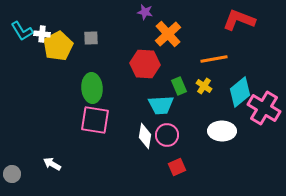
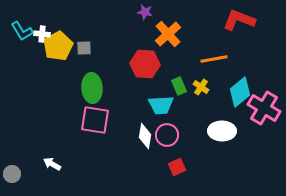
gray square: moved 7 px left, 10 px down
yellow cross: moved 3 px left, 1 px down
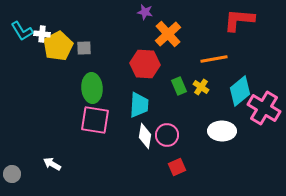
red L-shape: rotated 16 degrees counterclockwise
cyan diamond: moved 1 px up
cyan trapezoid: moved 22 px left; rotated 84 degrees counterclockwise
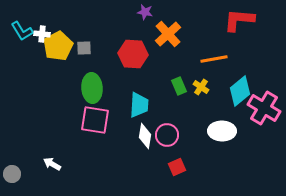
red hexagon: moved 12 px left, 10 px up
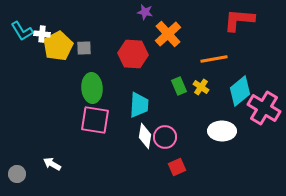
pink circle: moved 2 px left, 2 px down
gray circle: moved 5 px right
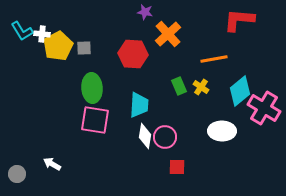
red square: rotated 24 degrees clockwise
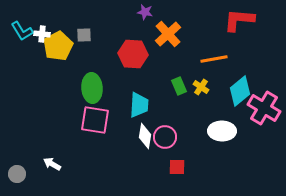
gray square: moved 13 px up
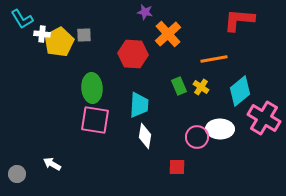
cyan L-shape: moved 12 px up
yellow pentagon: moved 1 px right, 4 px up
pink cross: moved 10 px down
white ellipse: moved 2 px left, 2 px up
pink circle: moved 32 px right
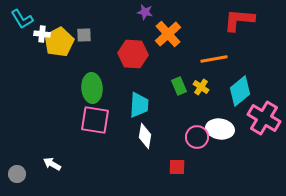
white ellipse: rotated 8 degrees clockwise
